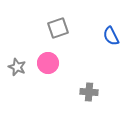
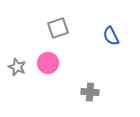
gray cross: moved 1 px right
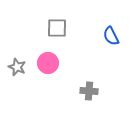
gray square: moved 1 px left; rotated 20 degrees clockwise
gray cross: moved 1 px left, 1 px up
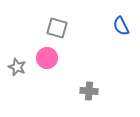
gray square: rotated 15 degrees clockwise
blue semicircle: moved 10 px right, 10 px up
pink circle: moved 1 px left, 5 px up
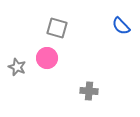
blue semicircle: rotated 18 degrees counterclockwise
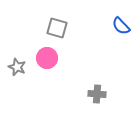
gray cross: moved 8 px right, 3 px down
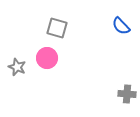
gray cross: moved 30 px right
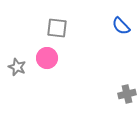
gray square: rotated 10 degrees counterclockwise
gray cross: rotated 18 degrees counterclockwise
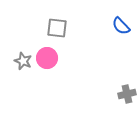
gray star: moved 6 px right, 6 px up
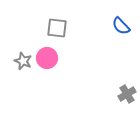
gray cross: rotated 18 degrees counterclockwise
